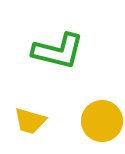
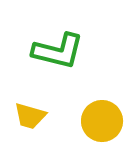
yellow trapezoid: moved 5 px up
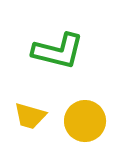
yellow circle: moved 17 px left
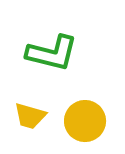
green L-shape: moved 6 px left, 2 px down
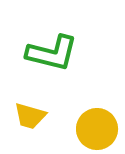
yellow circle: moved 12 px right, 8 px down
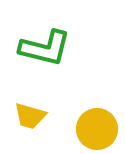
green L-shape: moved 7 px left, 5 px up
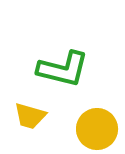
green L-shape: moved 18 px right, 21 px down
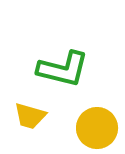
yellow circle: moved 1 px up
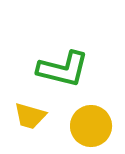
yellow circle: moved 6 px left, 2 px up
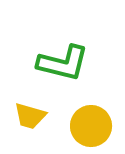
green L-shape: moved 6 px up
